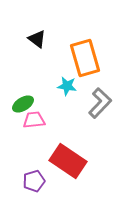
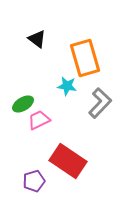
pink trapezoid: moved 5 px right; rotated 20 degrees counterclockwise
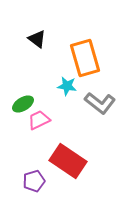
gray L-shape: rotated 84 degrees clockwise
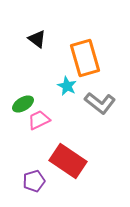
cyan star: rotated 18 degrees clockwise
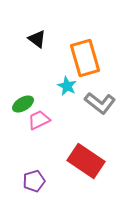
red rectangle: moved 18 px right
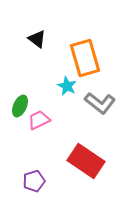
green ellipse: moved 3 px left, 2 px down; rotated 35 degrees counterclockwise
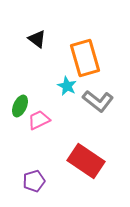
gray L-shape: moved 2 px left, 2 px up
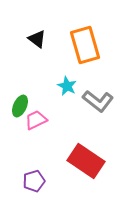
orange rectangle: moved 13 px up
pink trapezoid: moved 3 px left
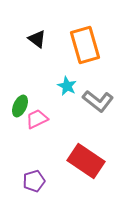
pink trapezoid: moved 1 px right, 1 px up
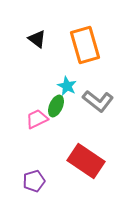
green ellipse: moved 36 px right
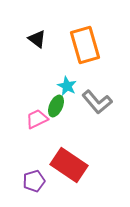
gray L-shape: moved 1 px left, 1 px down; rotated 12 degrees clockwise
red rectangle: moved 17 px left, 4 px down
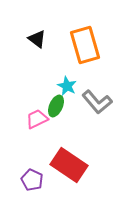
purple pentagon: moved 2 px left, 1 px up; rotated 30 degrees counterclockwise
